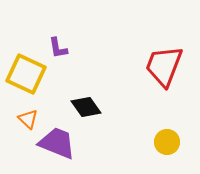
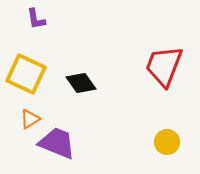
purple L-shape: moved 22 px left, 29 px up
black diamond: moved 5 px left, 24 px up
orange triangle: moved 2 px right; rotated 45 degrees clockwise
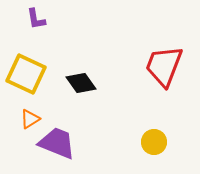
yellow circle: moved 13 px left
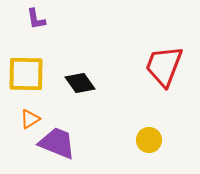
yellow square: rotated 24 degrees counterclockwise
black diamond: moved 1 px left
yellow circle: moved 5 px left, 2 px up
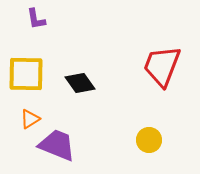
red trapezoid: moved 2 px left
purple trapezoid: moved 2 px down
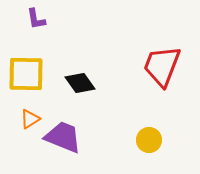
purple trapezoid: moved 6 px right, 8 px up
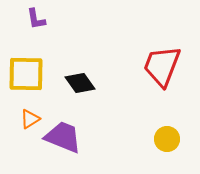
yellow circle: moved 18 px right, 1 px up
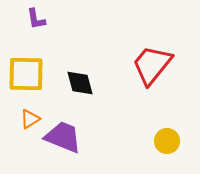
red trapezoid: moved 10 px left, 1 px up; rotated 18 degrees clockwise
black diamond: rotated 20 degrees clockwise
yellow circle: moved 2 px down
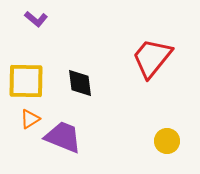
purple L-shape: rotated 40 degrees counterclockwise
red trapezoid: moved 7 px up
yellow square: moved 7 px down
black diamond: rotated 8 degrees clockwise
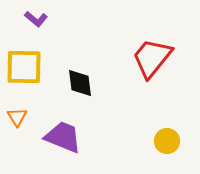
yellow square: moved 2 px left, 14 px up
orange triangle: moved 13 px left, 2 px up; rotated 30 degrees counterclockwise
